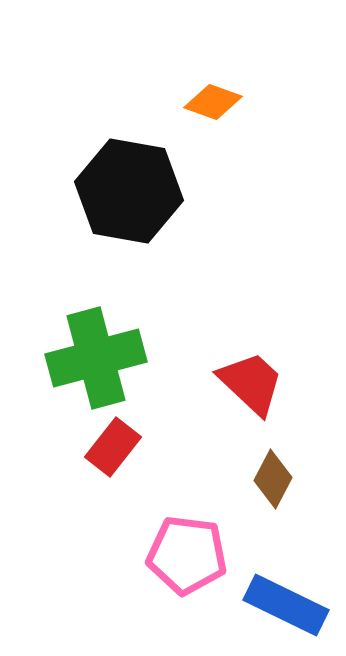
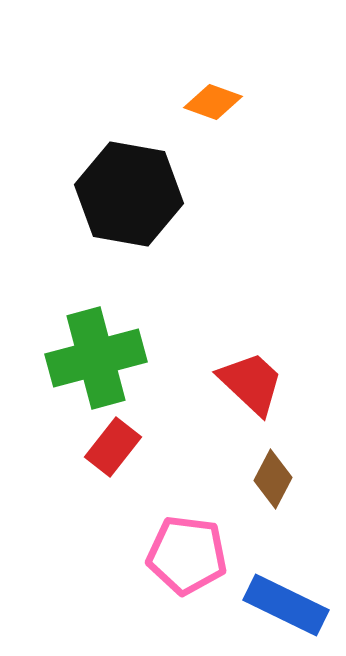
black hexagon: moved 3 px down
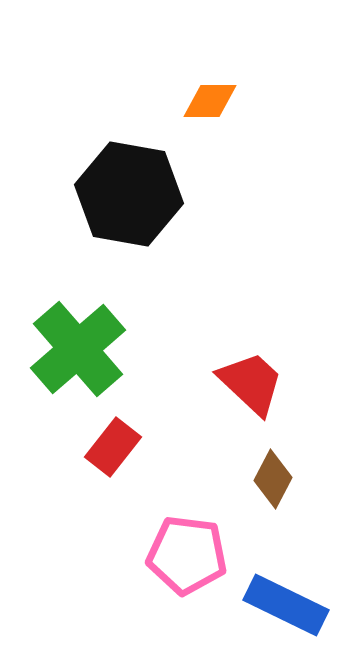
orange diamond: moved 3 px left, 1 px up; rotated 20 degrees counterclockwise
green cross: moved 18 px left, 9 px up; rotated 26 degrees counterclockwise
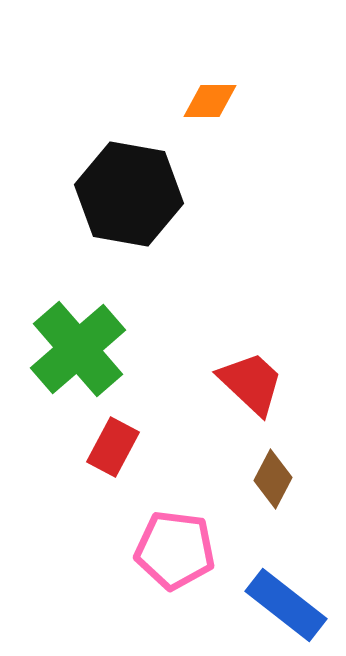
red rectangle: rotated 10 degrees counterclockwise
pink pentagon: moved 12 px left, 5 px up
blue rectangle: rotated 12 degrees clockwise
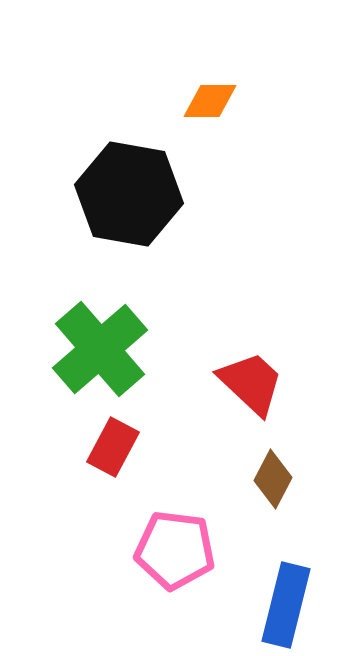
green cross: moved 22 px right
blue rectangle: rotated 66 degrees clockwise
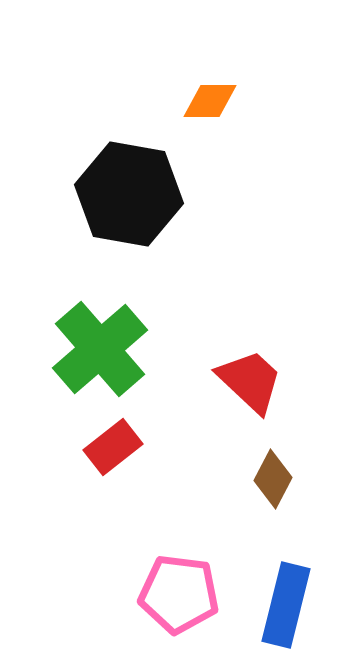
red trapezoid: moved 1 px left, 2 px up
red rectangle: rotated 24 degrees clockwise
pink pentagon: moved 4 px right, 44 px down
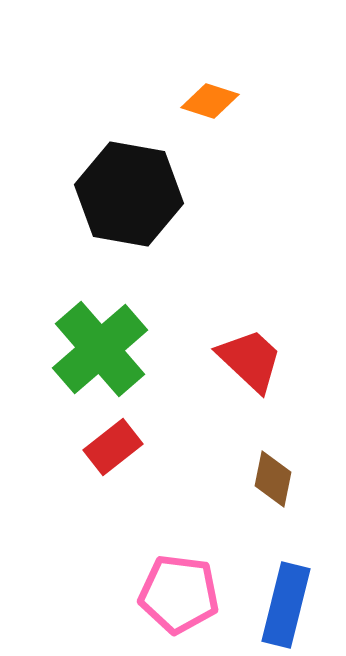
orange diamond: rotated 18 degrees clockwise
red trapezoid: moved 21 px up
brown diamond: rotated 16 degrees counterclockwise
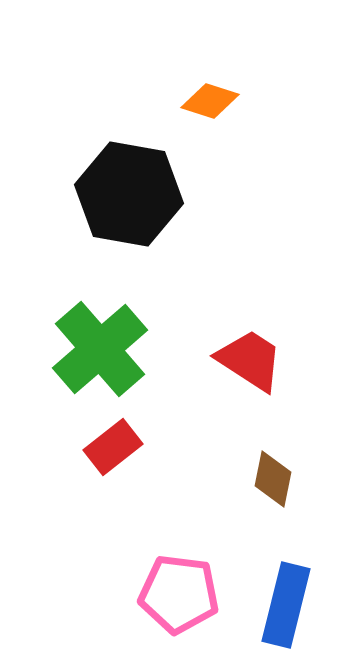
red trapezoid: rotated 10 degrees counterclockwise
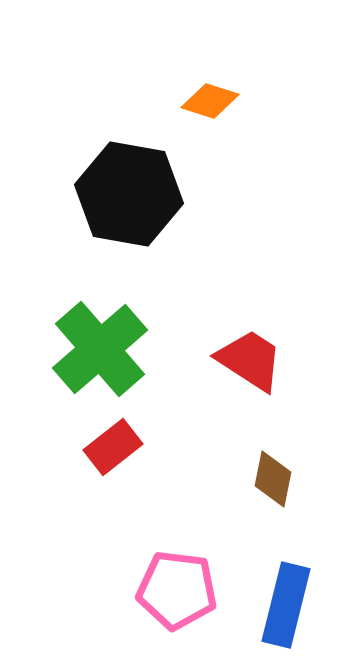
pink pentagon: moved 2 px left, 4 px up
